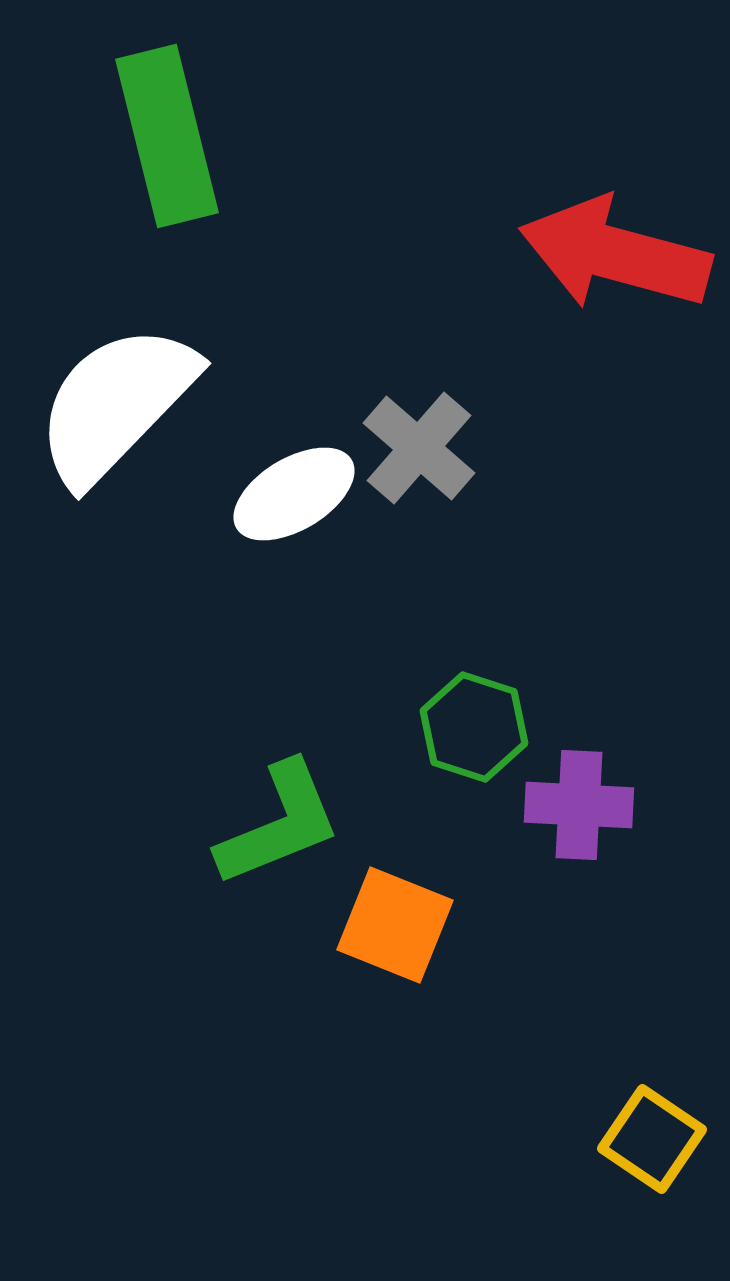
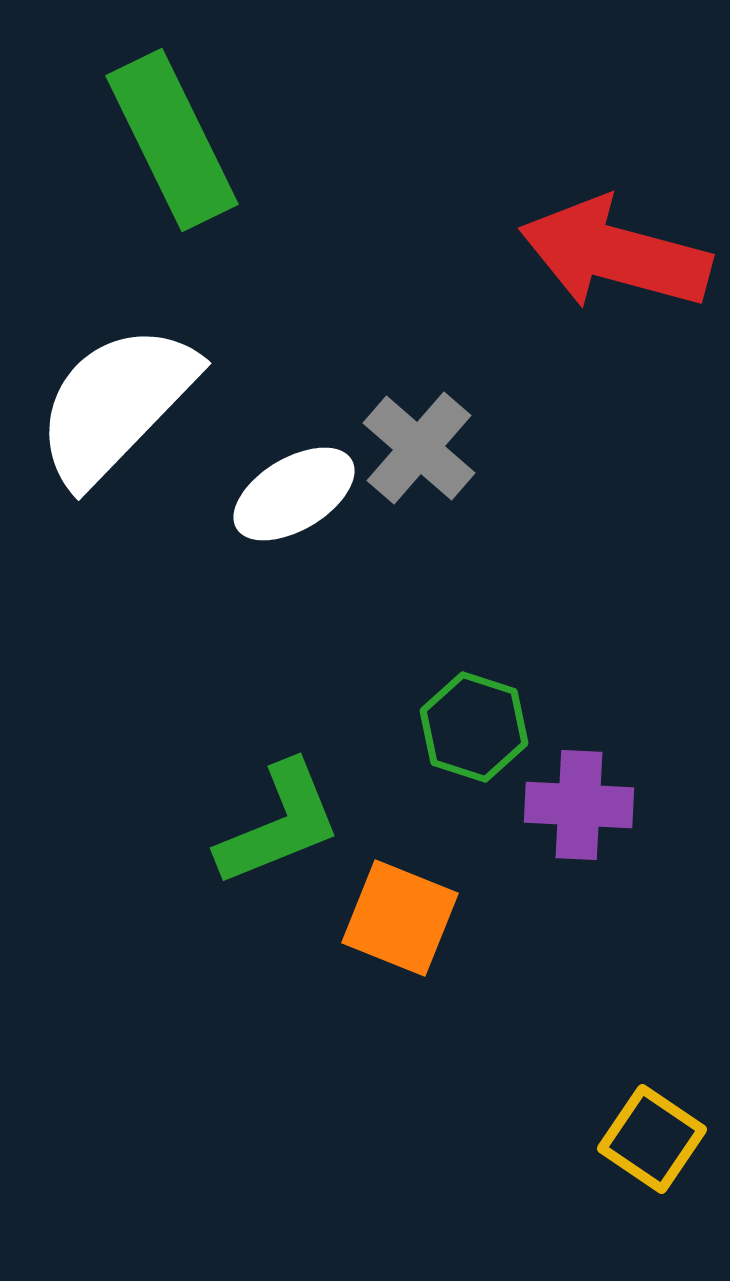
green rectangle: moved 5 px right, 4 px down; rotated 12 degrees counterclockwise
orange square: moved 5 px right, 7 px up
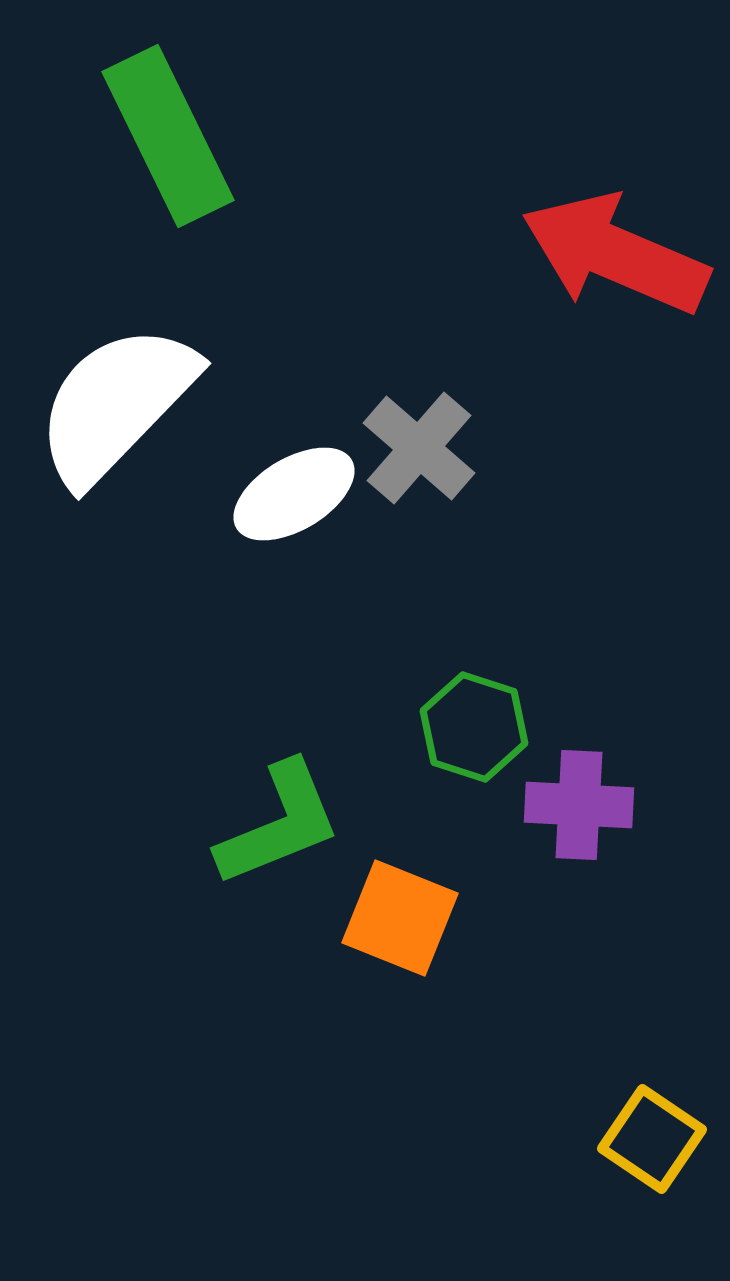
green rectangle: moved 4 px left, 4 px up
red arrow: rotated 8 degrees clockwise
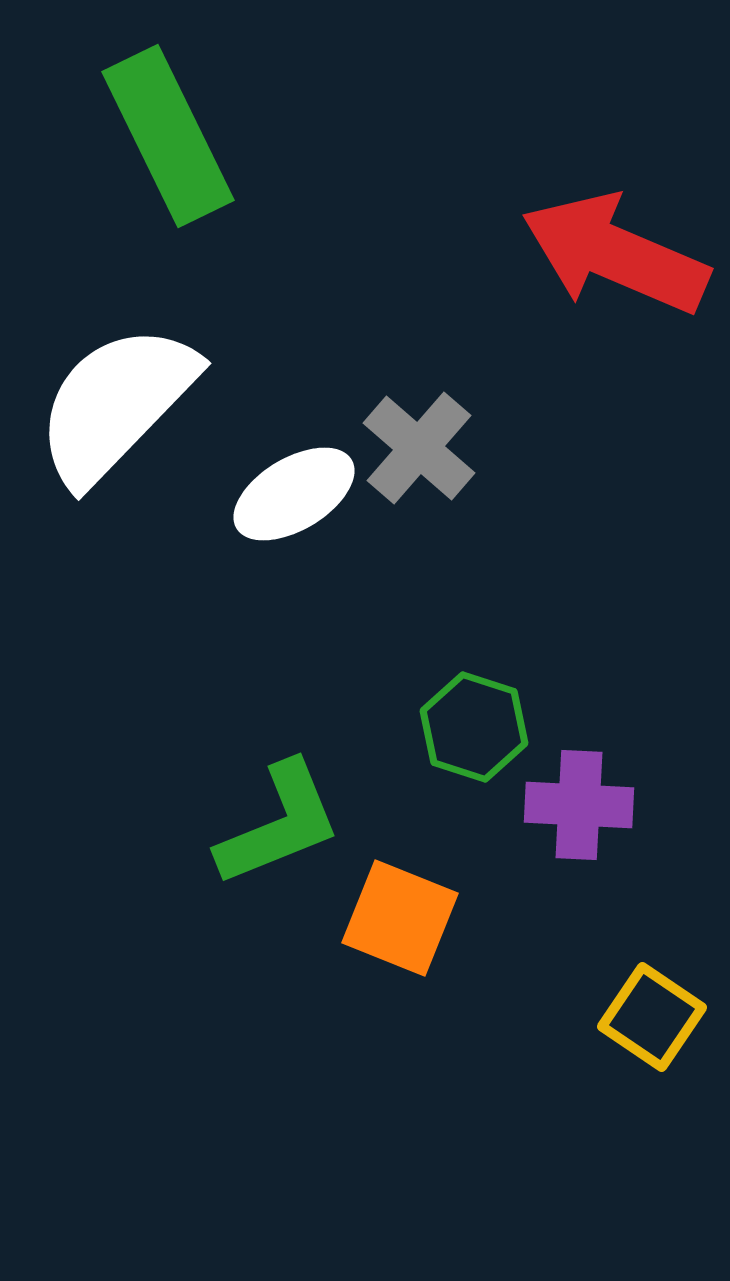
yellow square: moved 122 px up
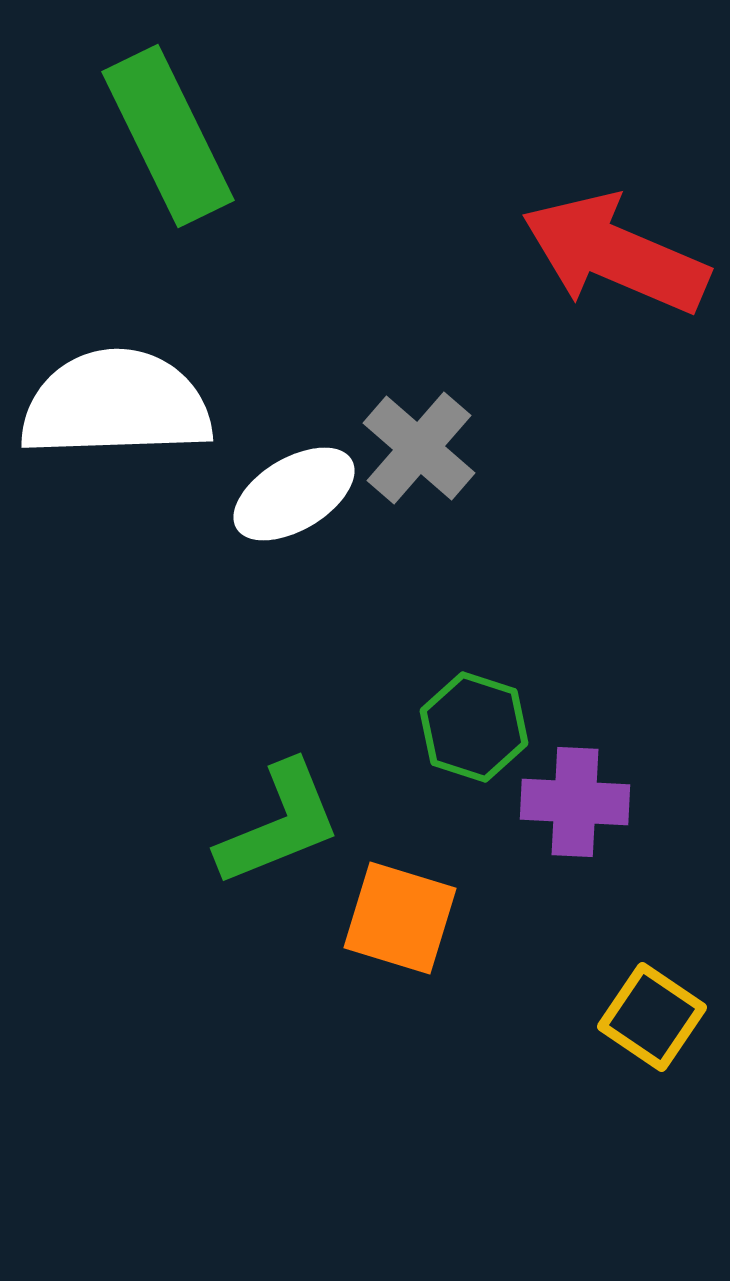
white semicircle: rotated 44 degrees clockwise
purple cross: moved 4 px left, 3 px up
orange square: rotated 5 degrees counterclockwise
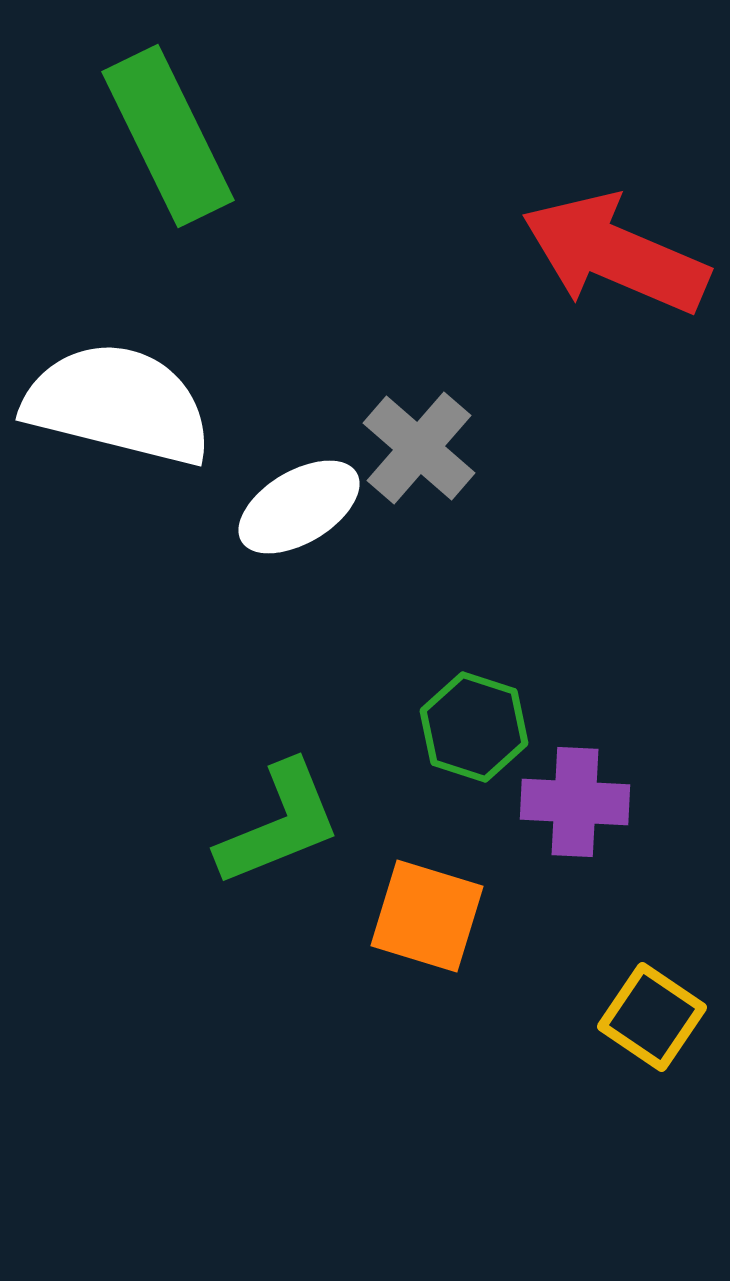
white semicircle: moved 2 px right; rotated 16 degrees clockwise
white ellipse: moved 5 px right, 13 px down
orange square: moved 27 px right, 2 px up
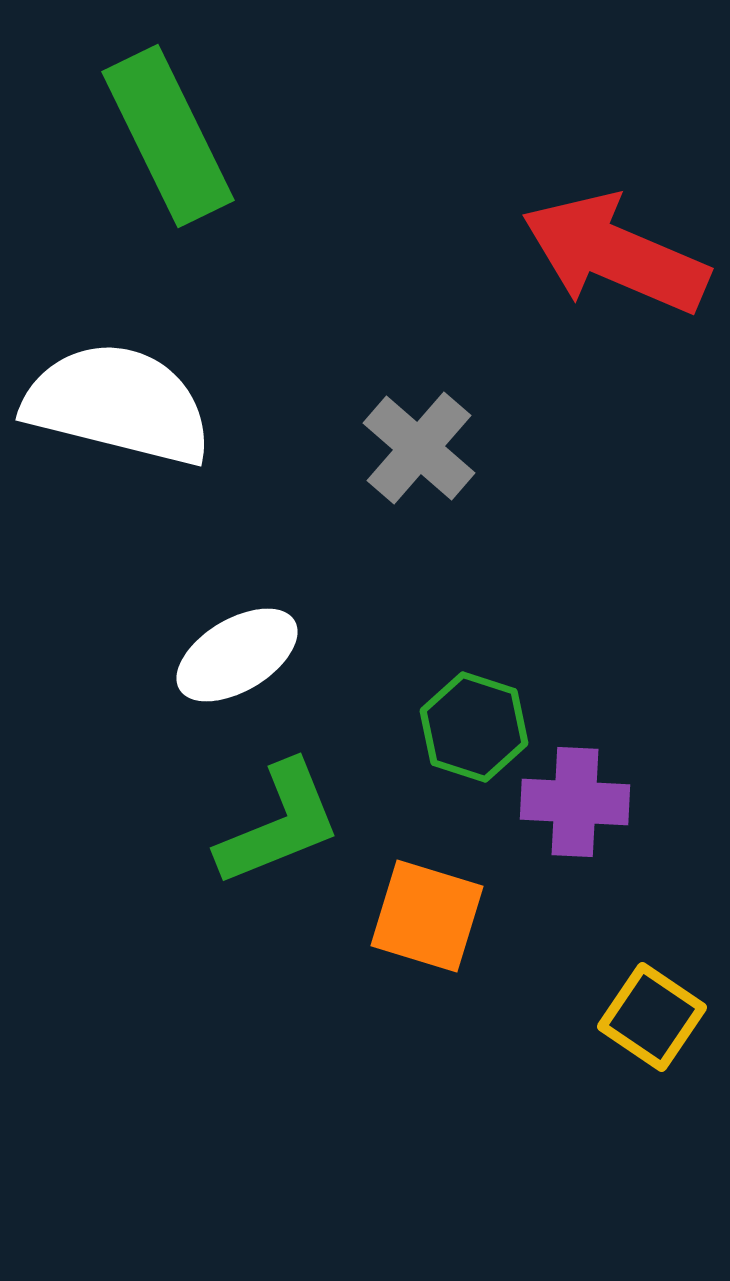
white ellipse: moved 62 px left, 148 px down
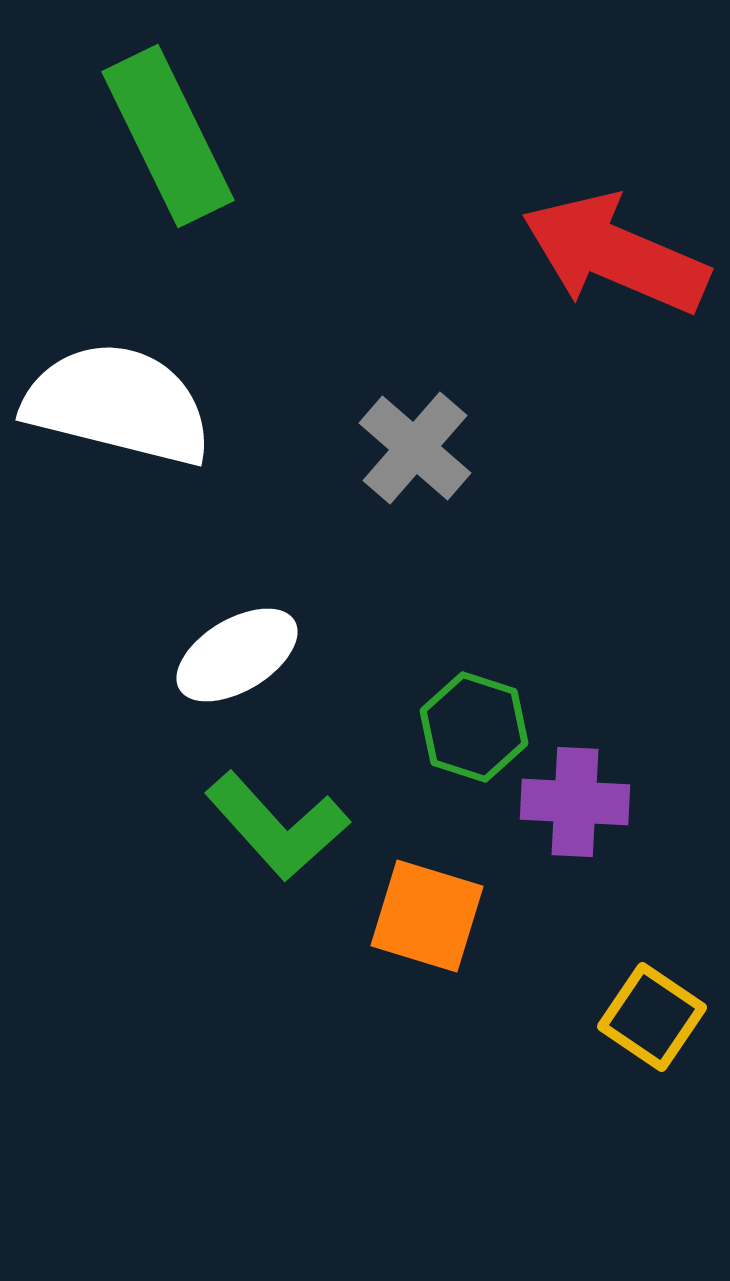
gray cross: moved 4 px left
green L-shape: moved 2 px left, 2 px down; rotated 70 degrees clockwise
